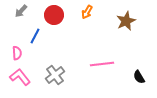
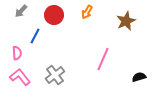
pink line: moved 1 px right, 5 px up; rotated 60 degrees counterclockwise
black semicircle: rotated 104 degrees clockwise
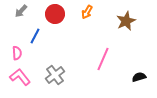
red circle: moved 1 px right, 1 px up
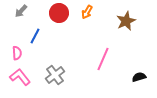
red circle: moved 4 px right, 1 px up
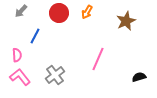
pink semicircle: moved 2 px down
pink line: moved 5 px left
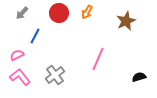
gray arrow: moved 1 px right, 2 px down
pink semicircle: rotated 112 degrees counterclockwise
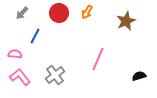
pink semicircle: moved 2 px left, 1 px up; rotated 32 degrees clockwise
black semicircle: moved 1 px up
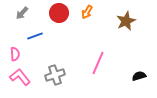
blue line: rotated 42 degrees clockwise
pink semicircle: rotated 80 degrees clockwise
pink line: moved 4 px down
gray cross: rotated 18 degrees clockwise
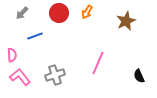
pink semicircle: moved 3 px left, 1 px down
black semicircle: rotated 96 degrees counterclockwise
